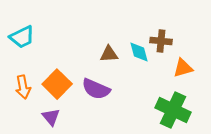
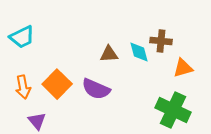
purple triangle: moved 14 px left, 4 px down
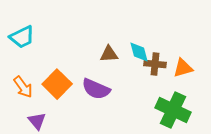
brown cross: moved 6 px left, 23 px down
orange arrow: rotated 25 degrees counterclockwise
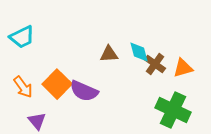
brown cross: rotated 30 degrees clockwise
purple semicircle: moved 12 px left, 2 px down
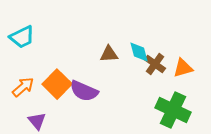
orange arrow: rotated 95 degrees counterclockwise
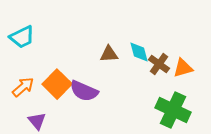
brown cross: moved 4 px right
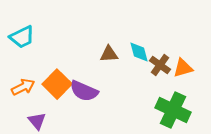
brown cross: moved 1 px right, 1 px down
orange arrow: rotated 15 degrees clockwise
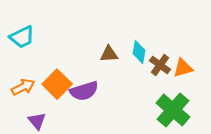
cyan diamond: rotated 25 degrees clockwise
purple semicircle: rotated 40 degrees counterclockwise
green cross: rotated 16 degrees clockwise
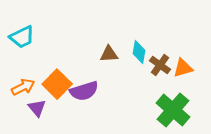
purple triangle: moved 13 px up
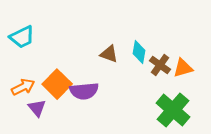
brown triangle: rotated 24 degrees clockwise
purple semicircle: rotated 12 degrees clockwise
